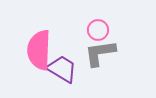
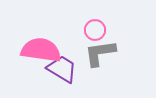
pink circle: moved 3 px left
pink semicircle: moved 2 px right; rotated 96 degrees clockwise
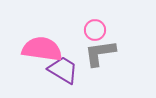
pink semicircle: moved 1 px right, 1 px up
purple trapezoid: moved 1 px right, 1 px down
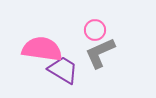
gray L-shape: rotated 16 degrees counterclockwise
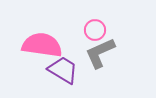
pink semicircle: moved 4 px up
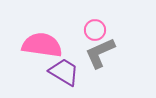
purple trapezoid: moved 1 px right, 2 px down
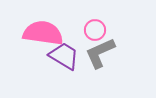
pink semicircle: moved 1 px right, 12 px up
purple trapezoid: moved 16 px up
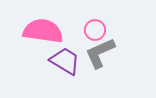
pink semicircle: moved 2 px up
purple trapezoid: moved 1 px right, 5 px down
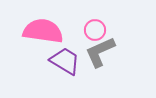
gray L-shape: moved 1 px up
